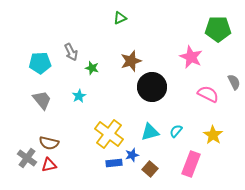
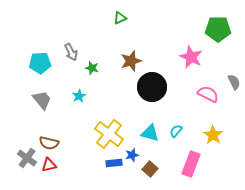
cyan triangle: moved 1 px down; rotated 30 degrees clockwise
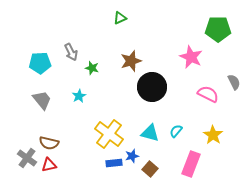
blue star: moved 1 px down
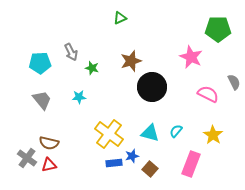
cyan star: moved 1 px down; rotated 24 degrees clockwise
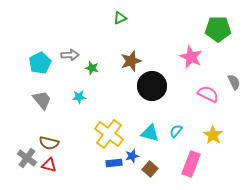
gray arrow: moved 1 px left, 3 px down; rotated 66 degrees counterclockwise
cyan pentagon: rotated 25 degrees counterclockwise
black circle: moved 1 px up
red triangle: rotated 28 degrees clockwise
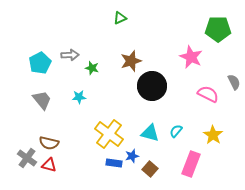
blue rectangle: rotated 14 degrees clockwise
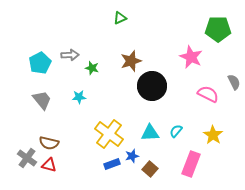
cyan triangle: rotated 18 degrees counterclockwise
blue rectangle: moved 2 px left, 1 px down; rotated 28 degrees counterclockwise
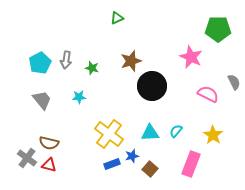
green triangle: moved 3 px left
gray arrow: moved 4 px left, 5 px down; rotated 102 degrees clockwise
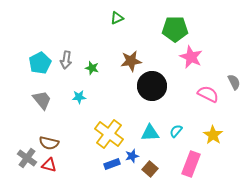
green pentagon: moved 43 px left
brown star: rotated 10 degrees clockwise
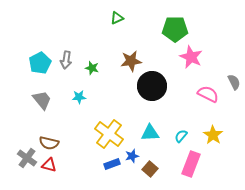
cyan semicircle: moved 5 px right, 5 px down
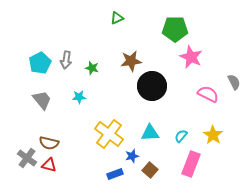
blue rectangle: moved 3 px right, 10 px down
brown square: moved 1 px down
